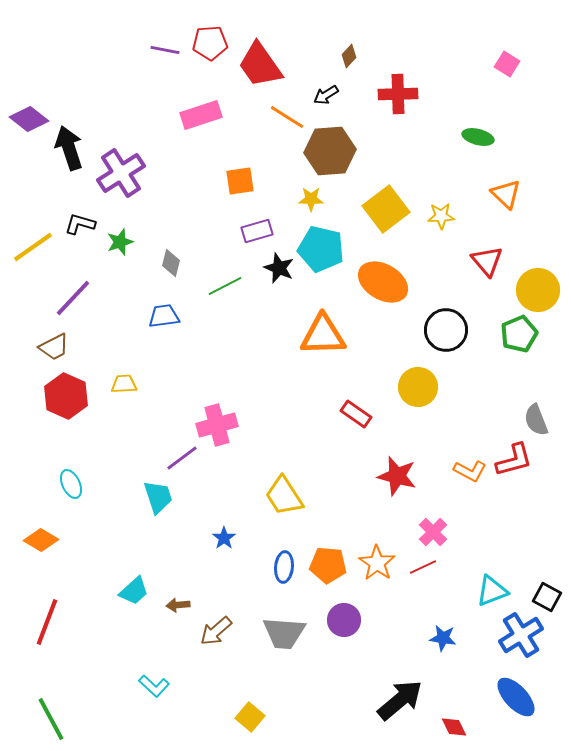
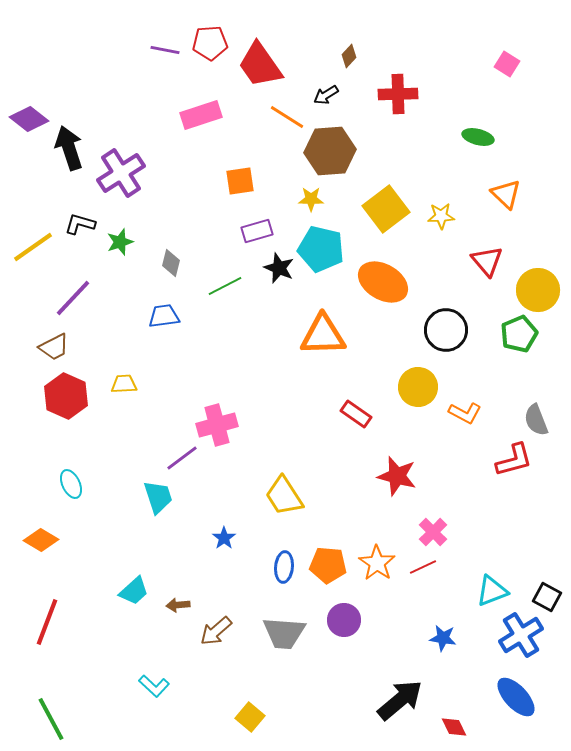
orange L-shape at (470, 471): moved 5 px left, 58 px up
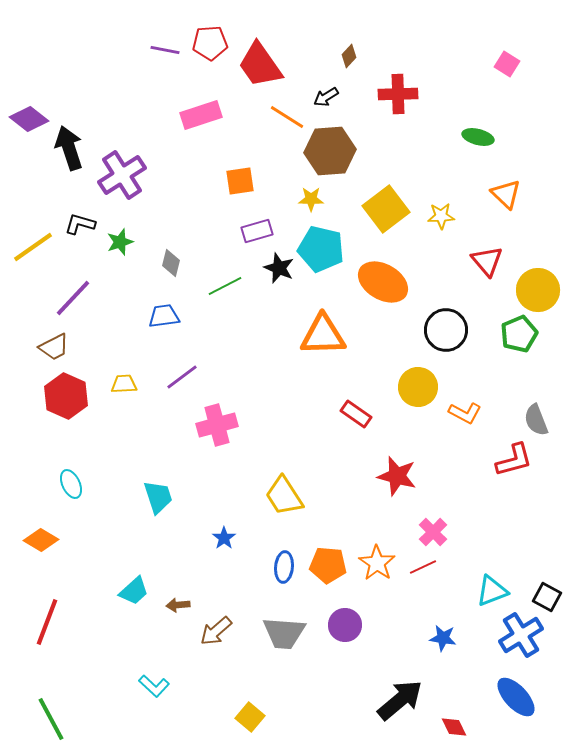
black arrow at (326, 95): moved 2 px down
purple cross at (121, 173): moved 1 px right, 2 px down
purple line at (182, 458): moved 81 px up
purple circle at (344, 620): moved 1 px right, 5 px down
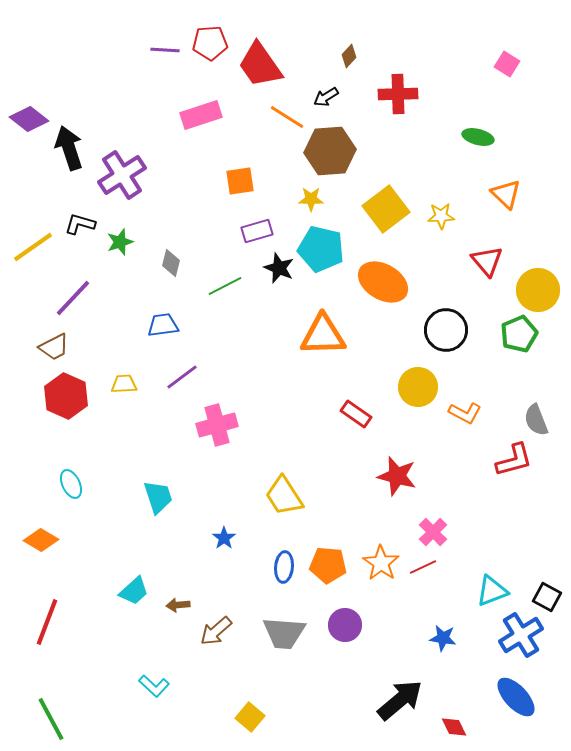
purple line at (165, 50): rotated 8 degrees counterclockwise
blue trapezoid at (164, 316): moved 1 px left, 9 px down
orange star at (377, 563): moved 4 px right
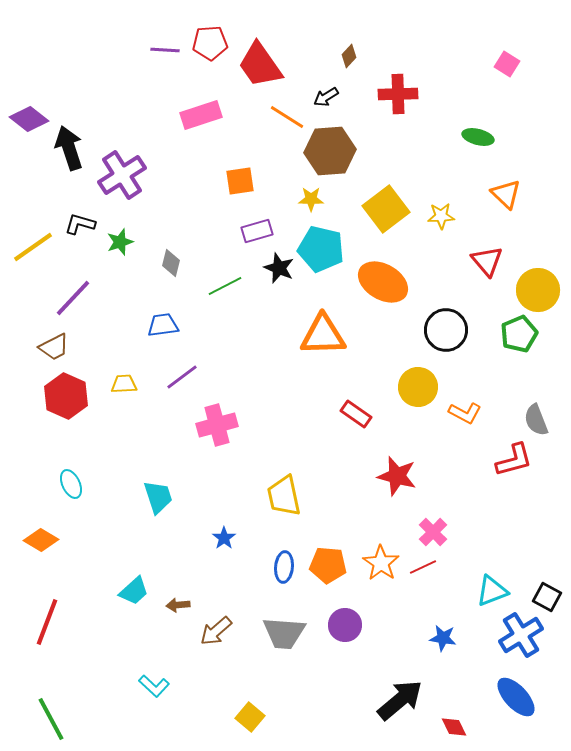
yellow trapezoid at (284, 496): rotated 21 degrees clockwise
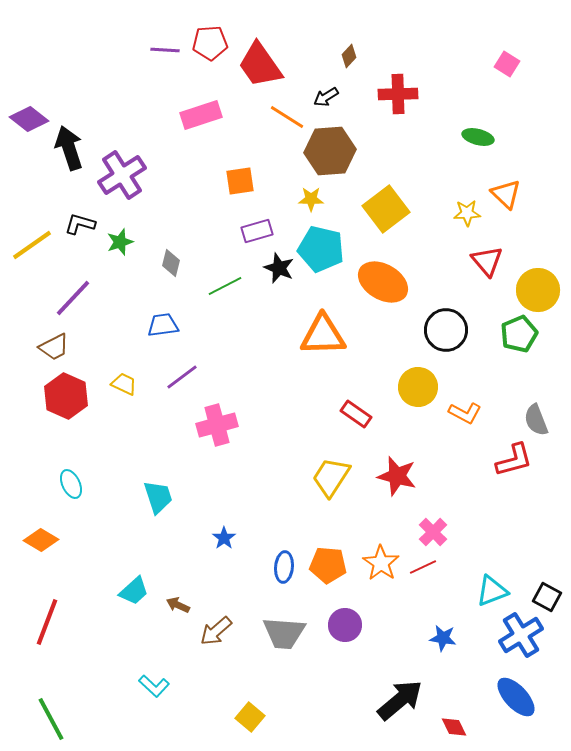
yellow star at (441, 216): moved 26 px right, 3 px up
yellow line at (33, 247): moved 1 px left, 2 px up
yellow trapezoid at (124, 384): rotated 28 degrees clockwise
yellow trapezoid at (284, 496): moved 47 px right, 19 px up; rotated 45 degrees clockwise
brown arrow at (178, 605): rotated 30 degrees clockwise
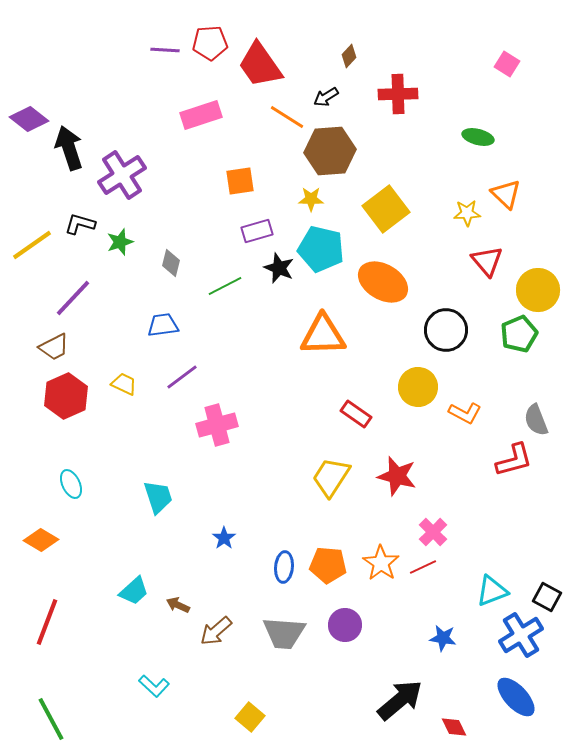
red hexagon at (66, 396): rotated 12 degrees clockwise
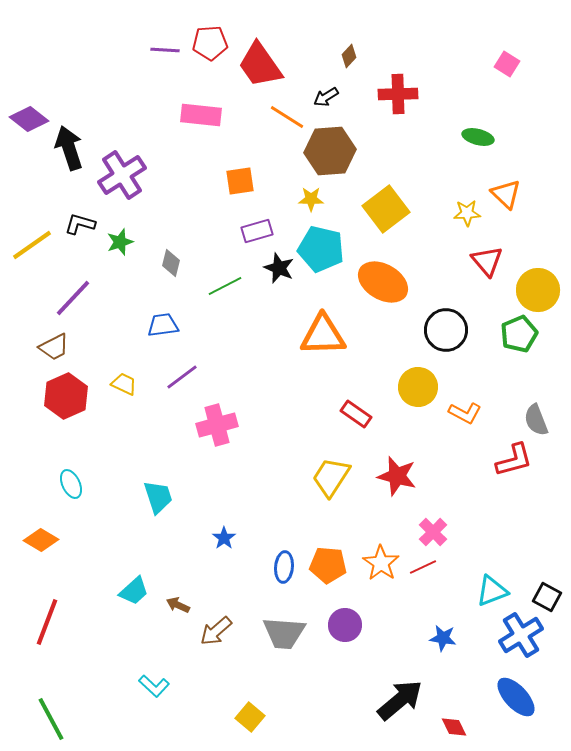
pink rectangle at (201, 115): rotated 24 degrees clockwise
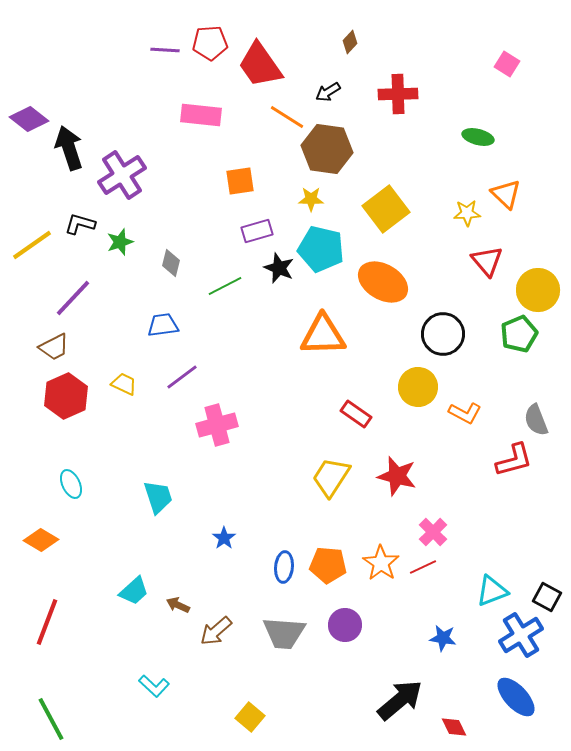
brown diamond at (349, 56): moved 1 px right, 14 px up
black arrow at (326, 97): moved 2 px right, 5 px up
brown hexagon at (330, 151): moved 3 px left, 2 px up; rotated 12 degrees clockwise
black circle at (446, 330): moved 3 px left, 4 px down
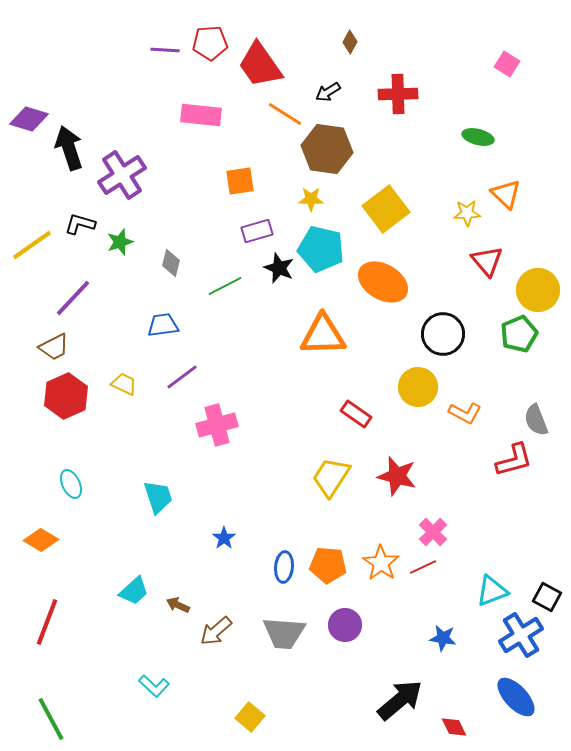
brown diamond at (350, 42): rotated 15 degrees counterclockwise
orange line at (287, 117): moved 2 px left, 3 px up
purple diamond at (29, 119): rotated 21 degrees counterclockwise
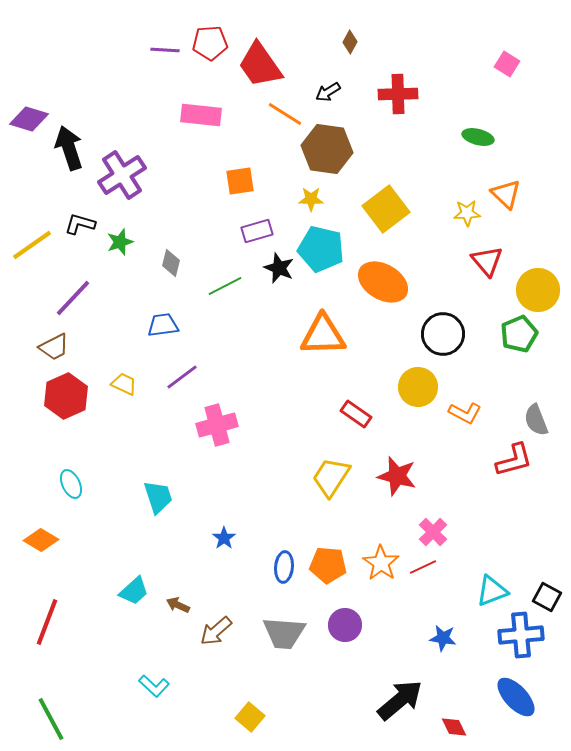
blue cross at (521, 635): rotated 27 degrees clockwise
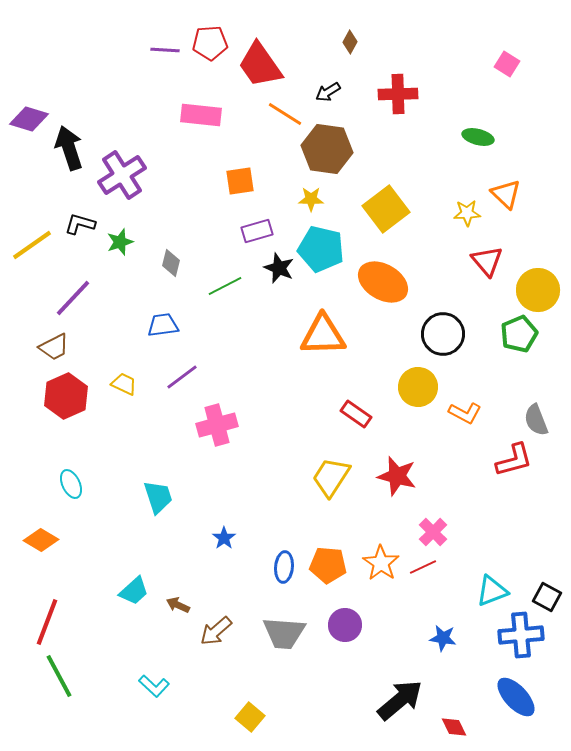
green line at (51, 719): moved 8 px right, 43 px up
